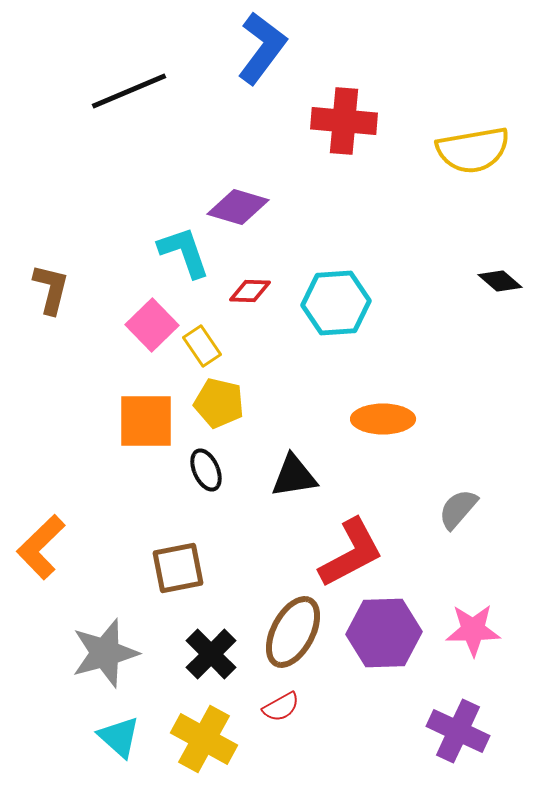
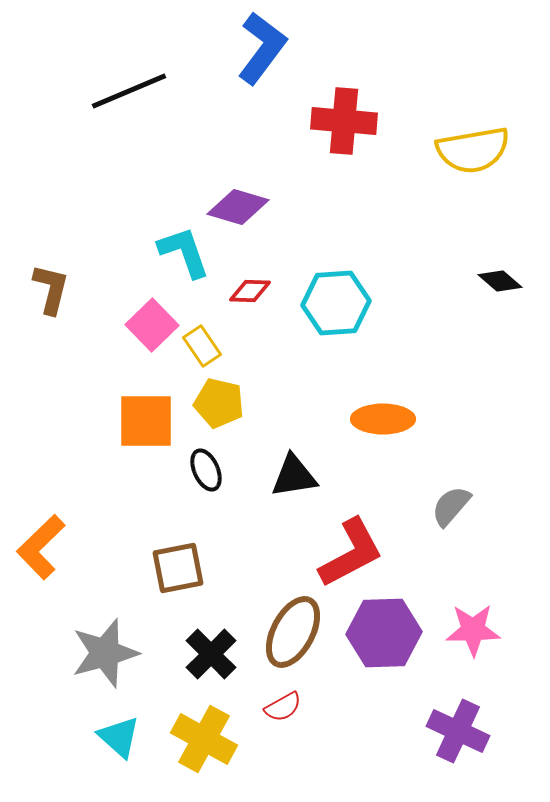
gray semicircle: moved 7 px left, 3 px up
red semicircle: moved 2 px right
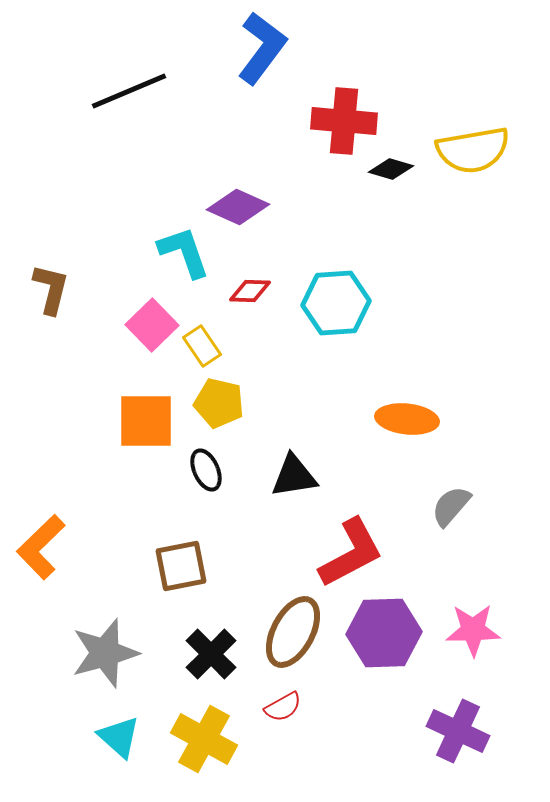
purple diamond: rotated 8 degrees clockwise
black diamond: moved 109 px left, 112 px up; rotated 24 degrees counterclockwise
orange ellipse: moved 24 px right; rotated 6 degrees clockwise
brown square: moved 3 px right, 2 px up
